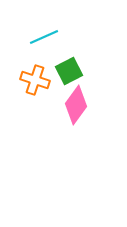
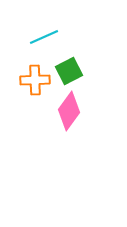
orange cross: rotated 20 degrees counterclockwise
pink diamond: moved 7 px left, 6 px down
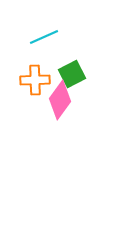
green square: moved 3 px right, 3 px down
pink diamond: moved 9 px left, 11 px up
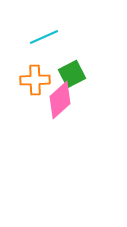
pink diamond: rotated 12 degrees clockwise
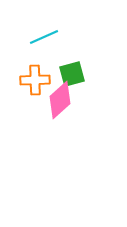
green square: rotated 12 degrees clockwise
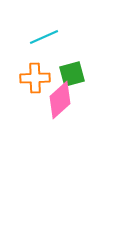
orange cross: moved 2 px up
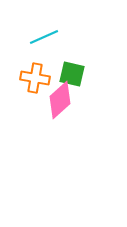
green square: rotated 28 degrees clockwise
orange cross: rotated 12 degrees clockwise
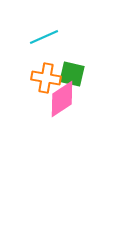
orange cross: moved 11 px right
pink diamond: moved 2 px right, 1 px up; rotated 9 degrees clockwise
